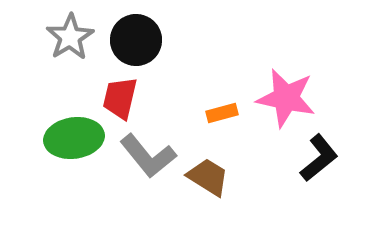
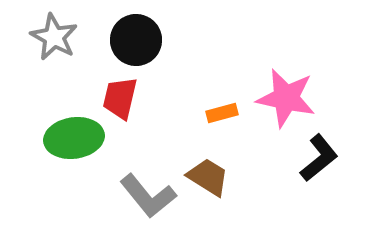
gray star: moved 16 px left; rotated 12 degrees counterclockwise
gray L-shape: moved 40 px down
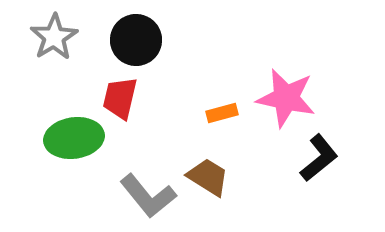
gray star: rotated 12 degrees clockwise
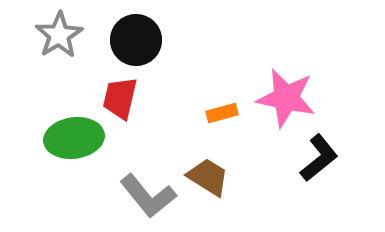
gray star: moved 5 px right, 2 px up
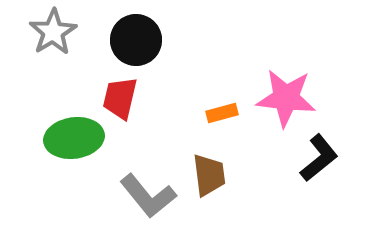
gray star: moved 6 px left, 3 px up
pink star: rotated 6 degrees counterclockwise
brown trapezoid: moved 1 px right, 2 px up; rotated 51 degrees clockwise
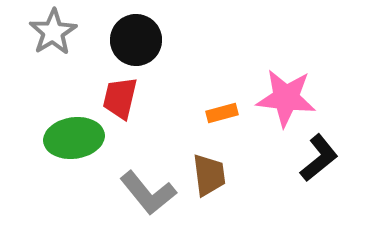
gray L-shape: moved 3 px up
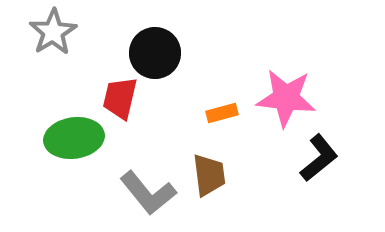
black circle: moved 19 px right, 13 px down
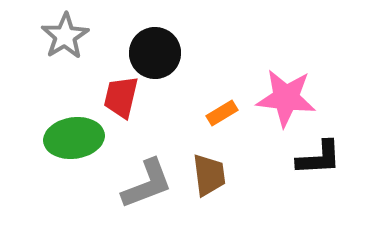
gray star: moved 12 px right, 4 px down
red trapezoid: moved 1 px right, 1 px up
orange rectangle: rotated 16 degrees counterclockwise
black L-shape: rotated 36 degrees clockwise
gray L-shape: moved 1 px left, 9 px up; rotated 72 degrees counterclockwise
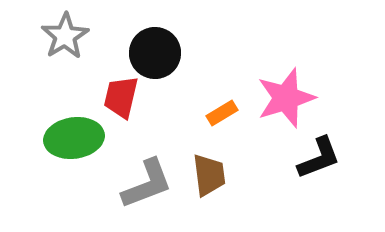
pink star: rotated 24 degrees counterclockwise
black L-shape: rotated 18 degrees counterclockwise
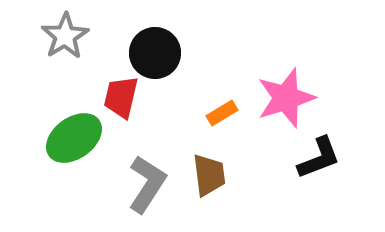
green ellipse: rotated 28 degrees counterclockwise
gray L-shape: rotated 36 degrees counterclockwise
